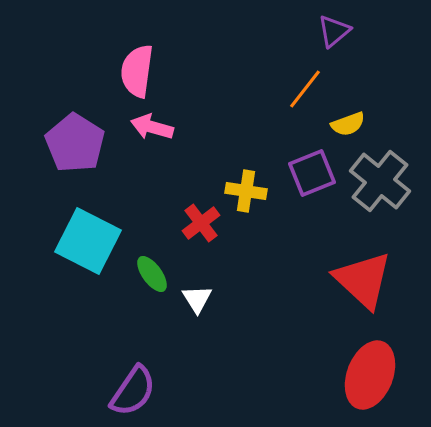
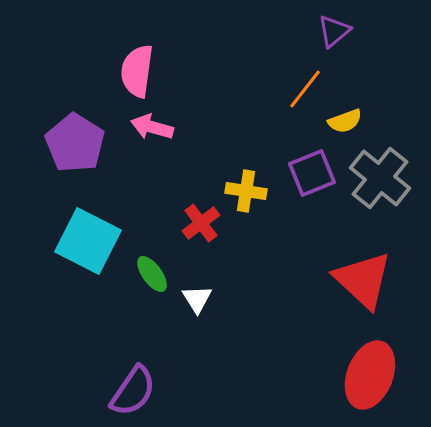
yellow semicircle: moved 3 px left, 3 px up
gray cross: moved 3 px up
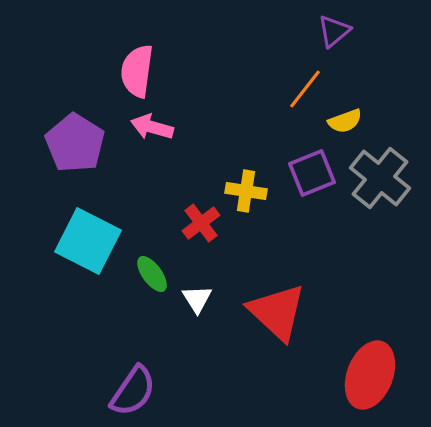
red triangle: moved 86 px left, 32 px down
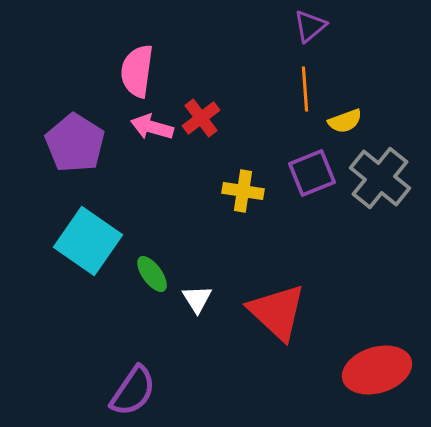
purple triangle: moved 24 px left, 5 px up
orange line: rotated 42 degrees counterclockwise
yellow cross: moved 3 px left
red cross: moved 105 px up
cyan square: rotated 8 degrees clockwise
red ellipse: moved 7 px right, 5 px up; rotated 52 degrees clockwise
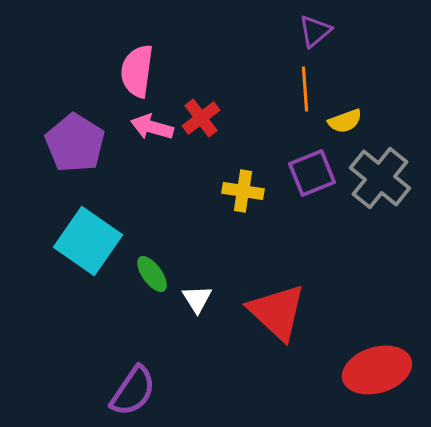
purple triangle: moved 5 px right, 5 px down
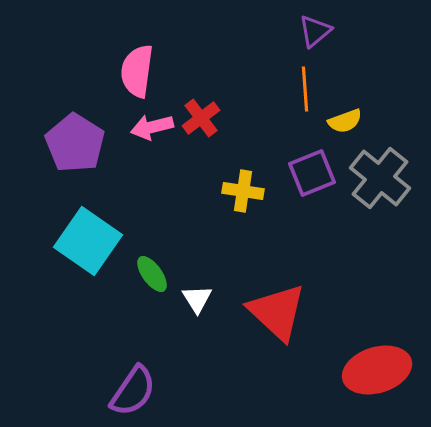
pink arrow: rotated 30 degrees counterclockwise
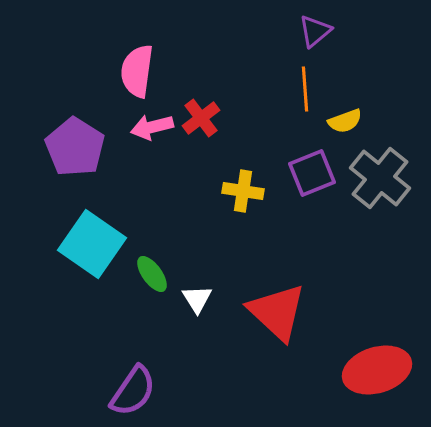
purple pentagon: moved 4 px down
cyan square: moved 4 px right, 3 px down
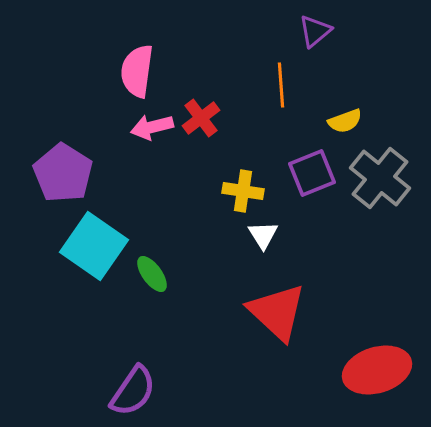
orange line: moved 24 px left, 4 px up
purple pentagon: moved 12 px left, 26 px down
cyan square: moved 2 px right, 2 px down
white triangle: moved 66 px right, 64 px up
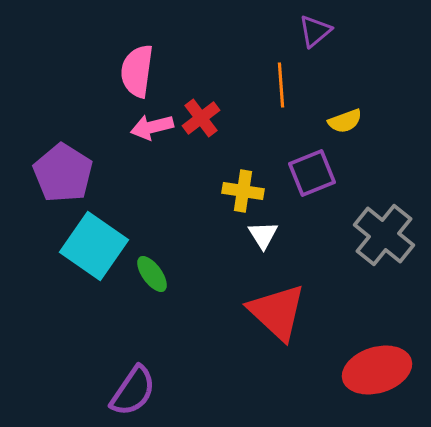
gray cross: moved 4 px right, 57 px down
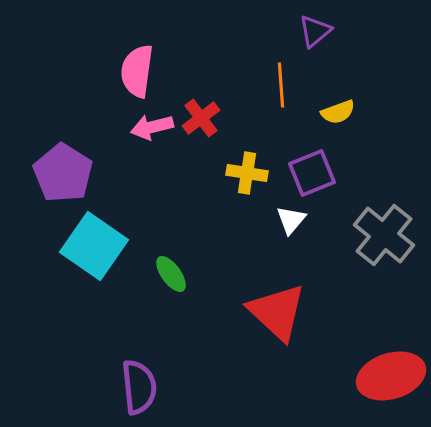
yellow semicircle: moved 7 px left, 9 px up
yellow cross: moved 4 px right, 18 px up
white triangle: moved 28 px right, 15 px up; rotated 12 degrees clockwise
green ellipse: moved 19 px right
red ellipse: moved 14 px right, 6 px down
purple semicircle: moved 6 px right, 4 px up; rotated 40 degrees counterclockwise
